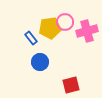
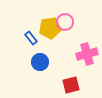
pink cross: moved 23 px down
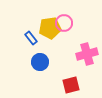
pink circle: moved 1 px left, 1 px down
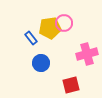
blue circle: moved 1 px right, 1 px down
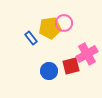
pink cross: rotated 15 degrees counterclockwise
blue circle: moved 8 px right, 8 px down
red square: moved 19 px up
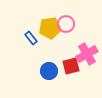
pink circle: moved 2 px right, 1 px down
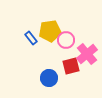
pink circle: moved 16 px down
yellow pentagon: moved 3 px down
pink cross: rotated 10 degrees counterclockwise
blue circle: moved 7 px down
